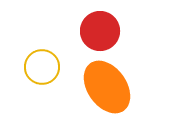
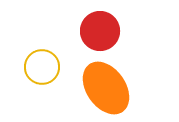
orange ellipse: moved 1 px left, 1 px down
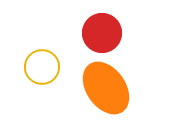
red circle: moved 2 px right, 2 px down
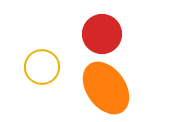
red circle: moved 1 px down
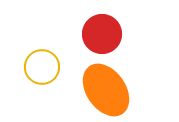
orange ellipse: moved 2 px down
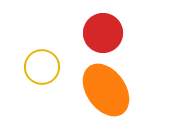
red circle: moved 1 px right, 1 px up
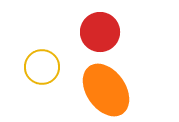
red circle: moved 3 px left, 1 px up
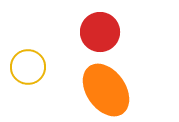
yellow circle: moved 14 px left
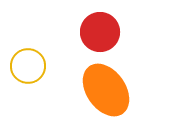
yellow circle: moved 1 px up
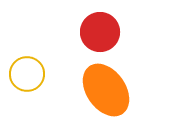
yellow circle: moved 1 px left, 8 px down
